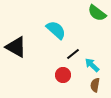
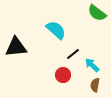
black triangle: rotated 35 degrees counterclockwise
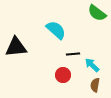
black line: rotated 32 degrees clockwise
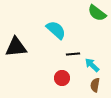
red circle: moved 1 px left, 3 px down
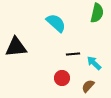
green semicircle: rotated 114 degrees counterclockwise
cyan semicircle: moved 7 px up
cyan arrow: moved 2 px right, 2 px up
brown semicircle: moved 7 px left, 1 px down; rotated 32 degrees clockwise
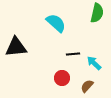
brown semicircle: moved 1 px left
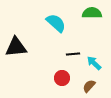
green semicircle: moved 5 px left; rotated 102 degrees counterclockwise
brown semicircle: moved 2 px right
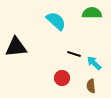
cyan semicircle: moved 2 px up
black line: moved 1 px right; rotated 24 degrees clockwise
brown semicircle: moved 2 px right; rotated 48 degrees counterclockwise
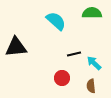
black line: rotated 32 degrees counterclockwise
